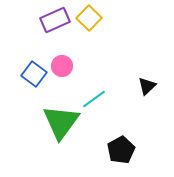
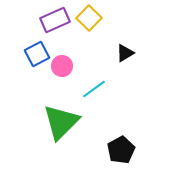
blue square: moved 3 px right, 20 px up; rotated 25 degrees clockwise
black triangle: moved 22 px left, 33 px up; rotated 12 degrees clockwise
cyan line: moved 10 px up
green triangle: rotated 9 degrees clockwise
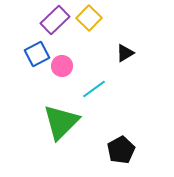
purple rectangle: rotated 20 degrees counterclockwise
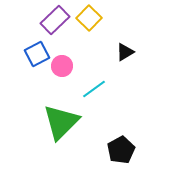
black triangle: moved 1 px up
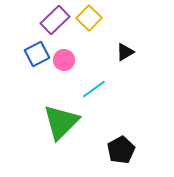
pink circle: moved 2 px right, 6 px up
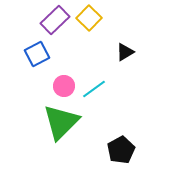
pink circle: moved 26 px down
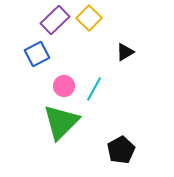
cyan line: rotated 25 degrees counterclockwise
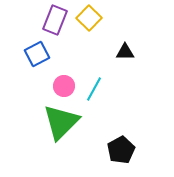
purple rectangle: rotated 24 degrees counterclockwise
black triangle: rotated 30 degrees clockwise
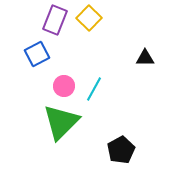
black triangle: moved 20 px right, 6 px down
